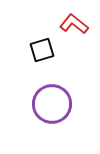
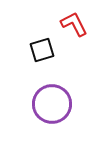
red L-shape: rotated 24 degrees clockwise
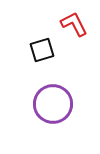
purple circle: moved 1 px right
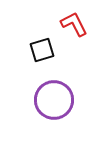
purple circle: moved 1 px right, 4 px up
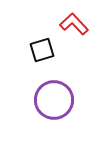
red L-shape: rotated 16 degrees counterclockwise
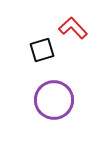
red L-shape: moved 1 px left, 4 px down
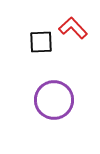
black square: moved 1 px left, 8 px up; rotated 15 degrees clockwise
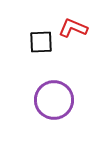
red L-shape: rotated 24 degrees counterclockwise
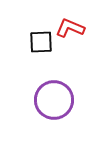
red L-shape: moved 3 px left
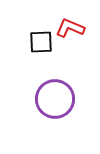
purple circle: moved 1 px right, 1 px up
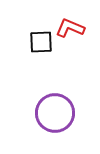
purple circle: moved 14 px down
